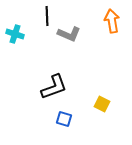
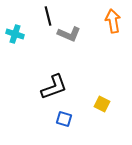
black line: moved 1 px right; rotated 12 degrees counterclockwise
orange arrow: moved 1 px right
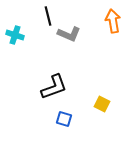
cyan cross: moved 1 px down
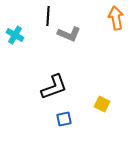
black line: rotated 18 degrees clockwise
orange arrow: moved 3 px right, 3 px up
cyan cross: rotated 12 degrees clockwise
blue square: rotated 28 degrees counterclockwise
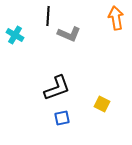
black L-shape: moved 3 px right, 1 px down
blue square: moved 2 px left, 1 px up
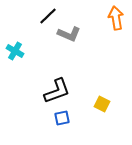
black line: rotated 42 degrees clockwise
cyan cross: moved 16 px down
black L-shape: moved 3 px down
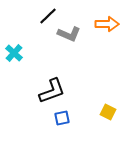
orange arrow: moved 9 px left, 6 px down; rotated 100 degrees clockwise
cyan cross: moved 1 px left, 2 px down; rotated 12 degrees clockwise
black L-shape: moved 5 px left
yellow square: moved 6 px right, 8 px down
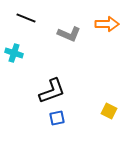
black line: moved 22 px left, 2 px down; rotated 66 degrees clockwise
cyan cross: rotated 24 degrees counterclockwise
yellow square: moved 1 px right, 1 px up
blue square: moved 5 px left
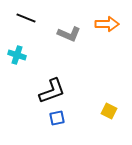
cyan cross: moved 3 px right, 2 px down
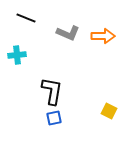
orange arrow: moved 4 px left, 12 px down
gray L-shape: moved 1 px left, 1 px up
cyan cross: rotated 24 degrees counterclockwise
black L-shape: rotated 60 degrees counterclockwise
blue square: moved 3 px left
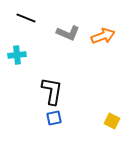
orange arrow: rotated 20 degrees counterclockwise
yellow square: moved 3 px right, 10 px down
